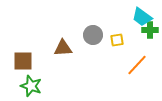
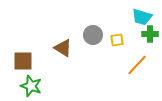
cyan trapezoid: rotated 20 degrees counterclockwise
green cross: moved 4 px down
brown triangle: rotated 36 degrees clockwise
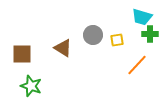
brown square: moved 1 px left, 7 px up
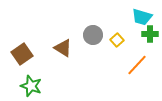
yellow square: rotated 32 degrees counterclockwise
brown square: rotated 35 degrees counterclockwise
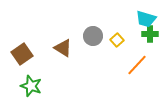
cyan trapezoid: moved 4 px right, 2 px down
gray circle: moved 1 px down
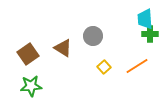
cyan trapezoid: moved 1 px left; rotated 70 degrees clockwise
yellow square: moved 13 px left, 27 px down
brown square: moved 6 px right
orange line: moved 1 px down; rotated 15 degrees clockwise
green star: rotated 25 degrees counterclockwise
